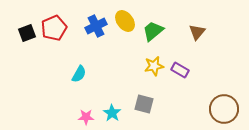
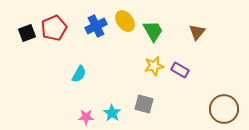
green trapezoid: rotated 100 degrees clockwise
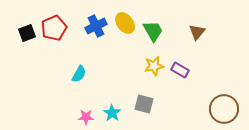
yellow ellipse: moved 2 px down
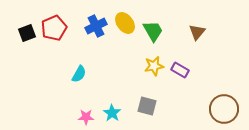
gray square: moved 3 px right, 2 px down
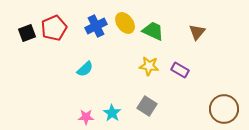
green trapezoid: rotated 35 degrees counterclockwise
yellow star: moved 5 px left; rotated 18 degrees clockwise
cyan semicircle: moved 6 px right, 5 px up; rotated 18 degrees clockwise
gray square: rotated 18 degrees clockwise
